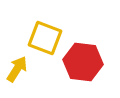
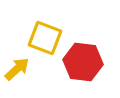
yellow arrow: rotated 16 degrees clockwise
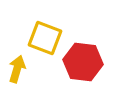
yellow arrow: rotated 32 degrees counterclockwise
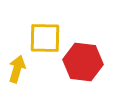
yellow square: rotated 20 degrees counterclockwise
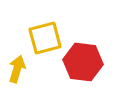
yellow square: rotated 16 degrees counterclockwise
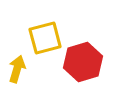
red hexagon: rotated 24 degrees counterclockwise
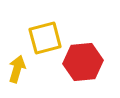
red hexagon: rotated 12 degrees clockwise
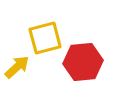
yellow arrow: moved 2 px up; rotated 32 degrees clockwise
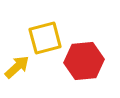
red hexagon: moved 1 px right, 1 px up
